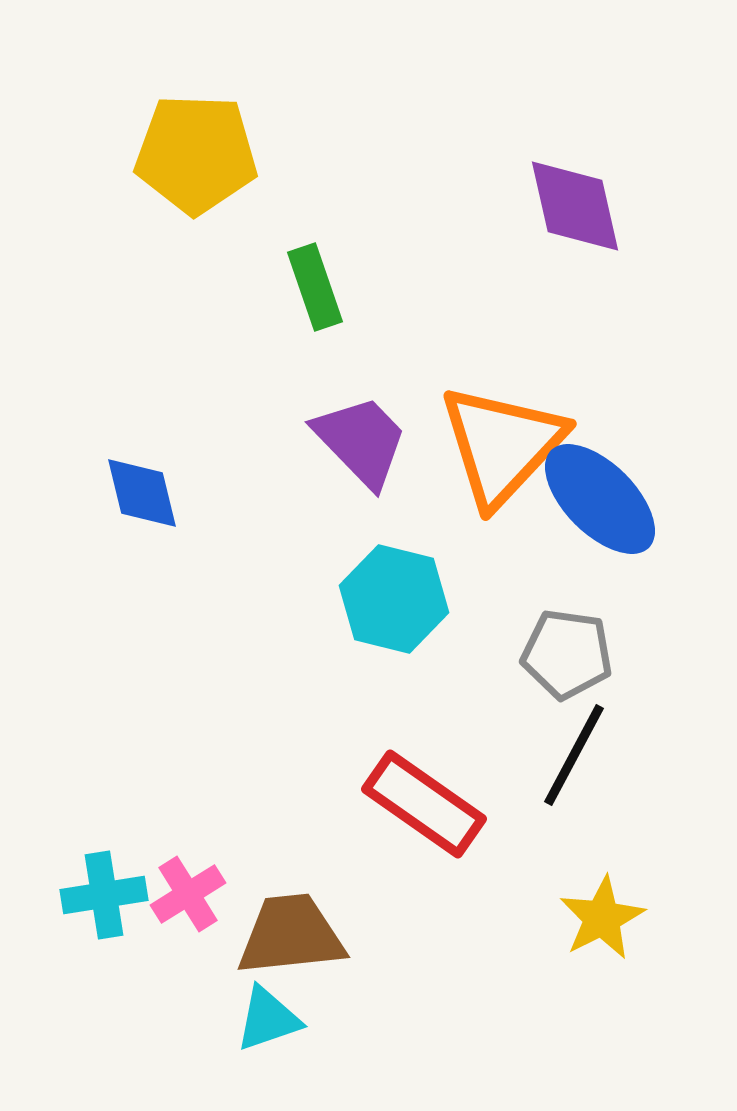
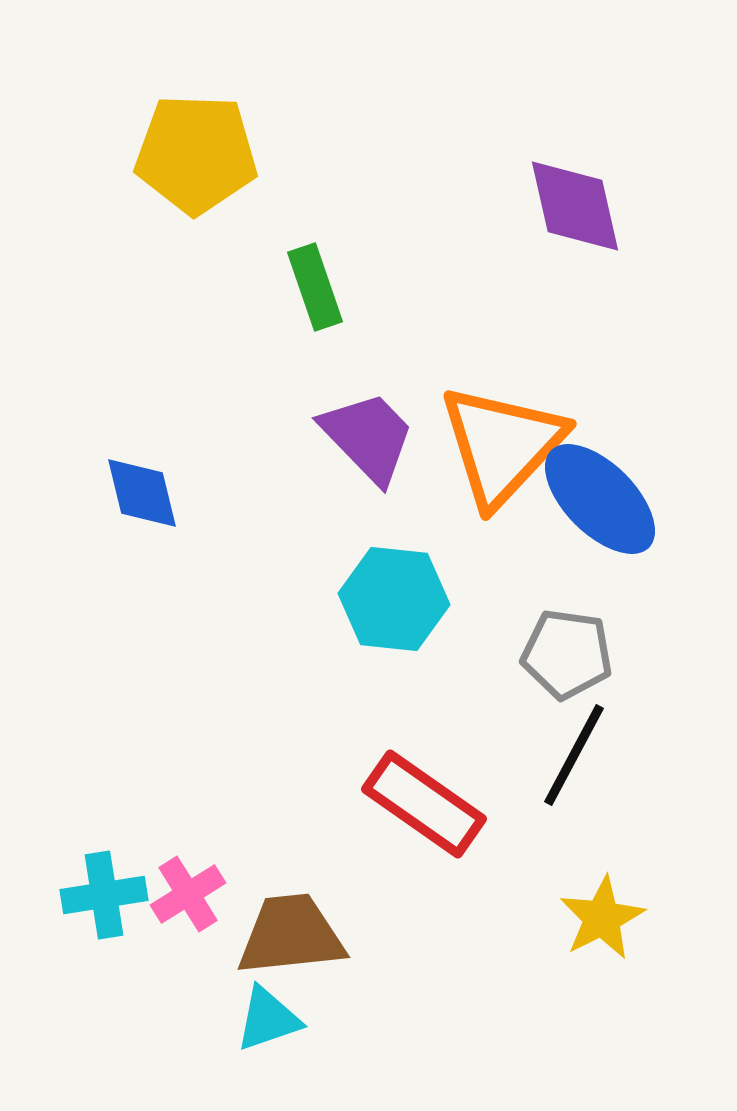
purple trapezoid: moved 7 px right, 4 px up
cyan hexagon: rotated 8 degrees counterclockwise
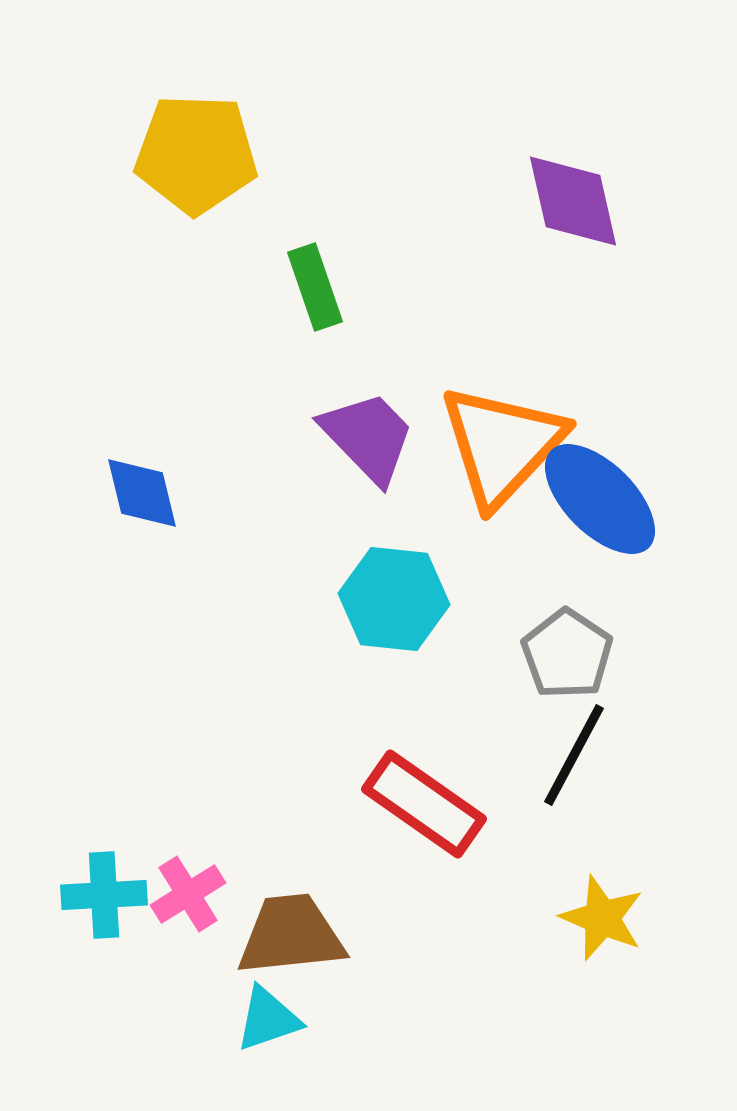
purple diamond: moved 2 px left, 5 px up
gray pentagon: rotated 26 degrees clockwise
cyan cross: rotated 6 degrees clockwise
yellow star: rotated 22 degrees counterclockwise
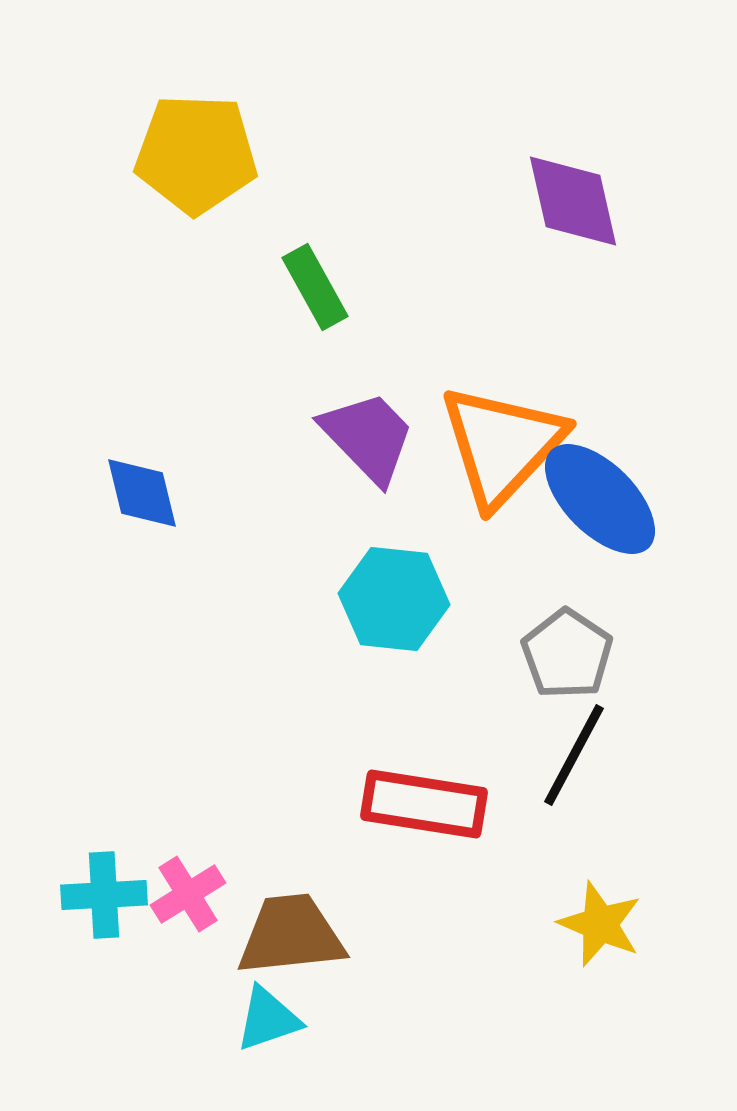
green rectangle: rotated 10 degrees counterclockwise
red rectangle: rotated 26 degrees counterclockwise
yellow star: moved 2 px left, 6 px down
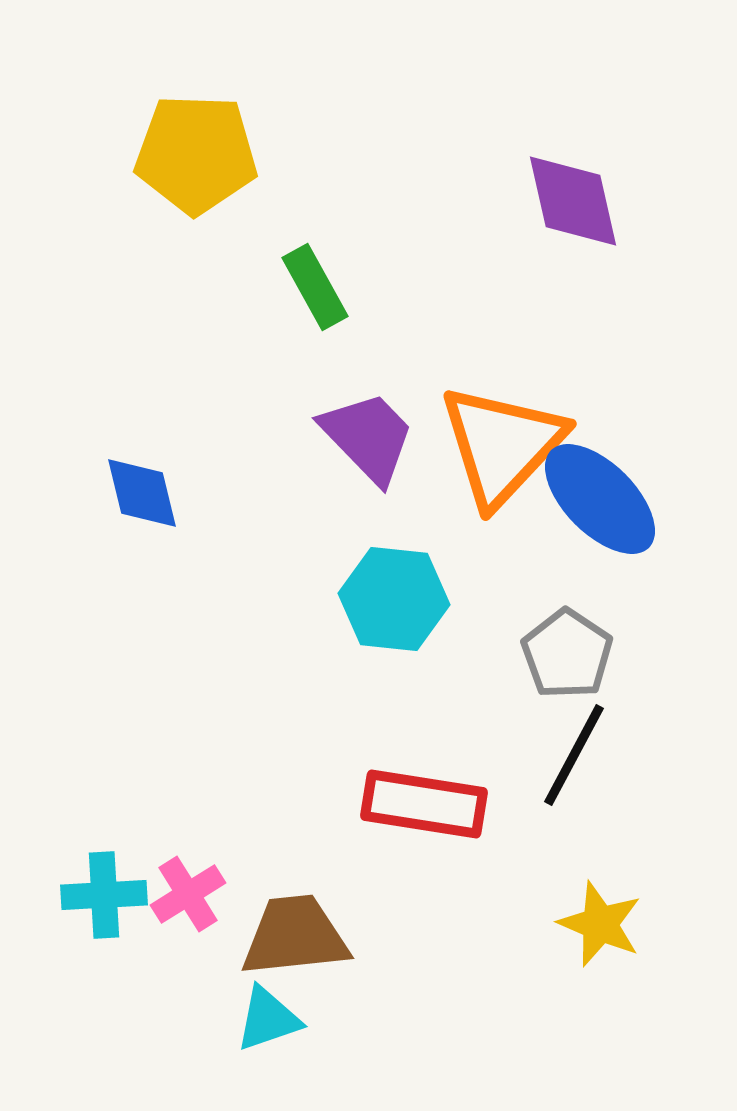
brown trapezoid: moved 4 px right, 1 px down
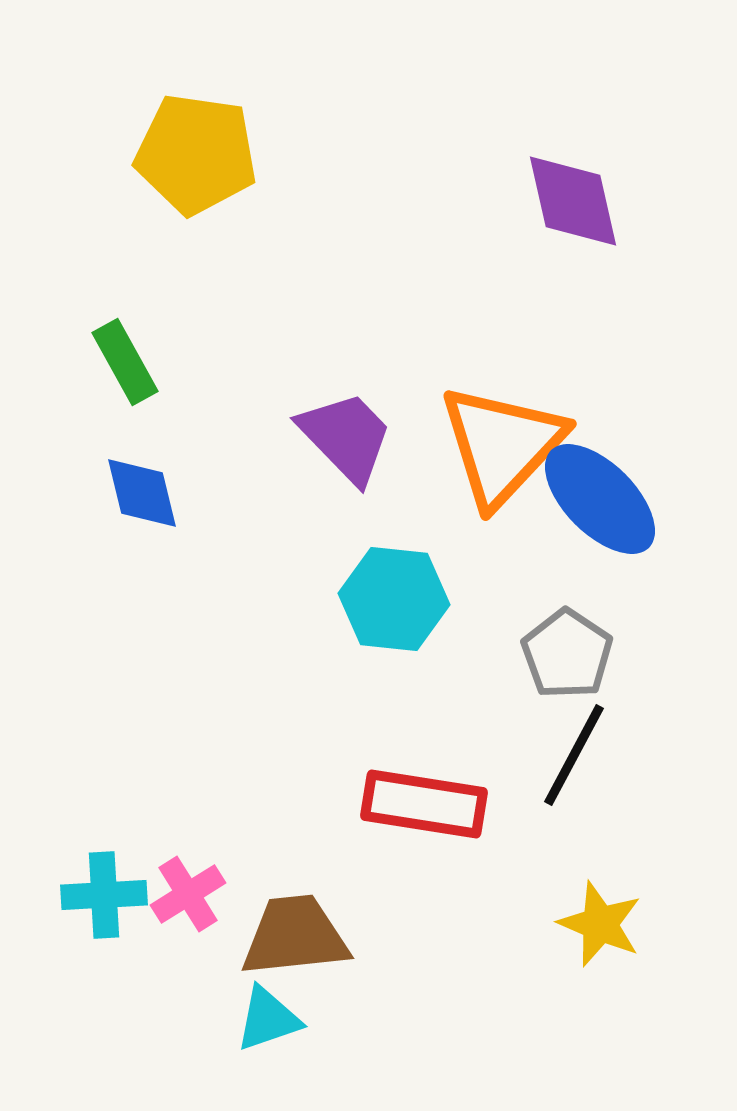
yellow pentagon: rotated 6 degrees clockwise
green rectangle: moved 190 px left, 75 px down
purple trapezoid: moved 22 px left
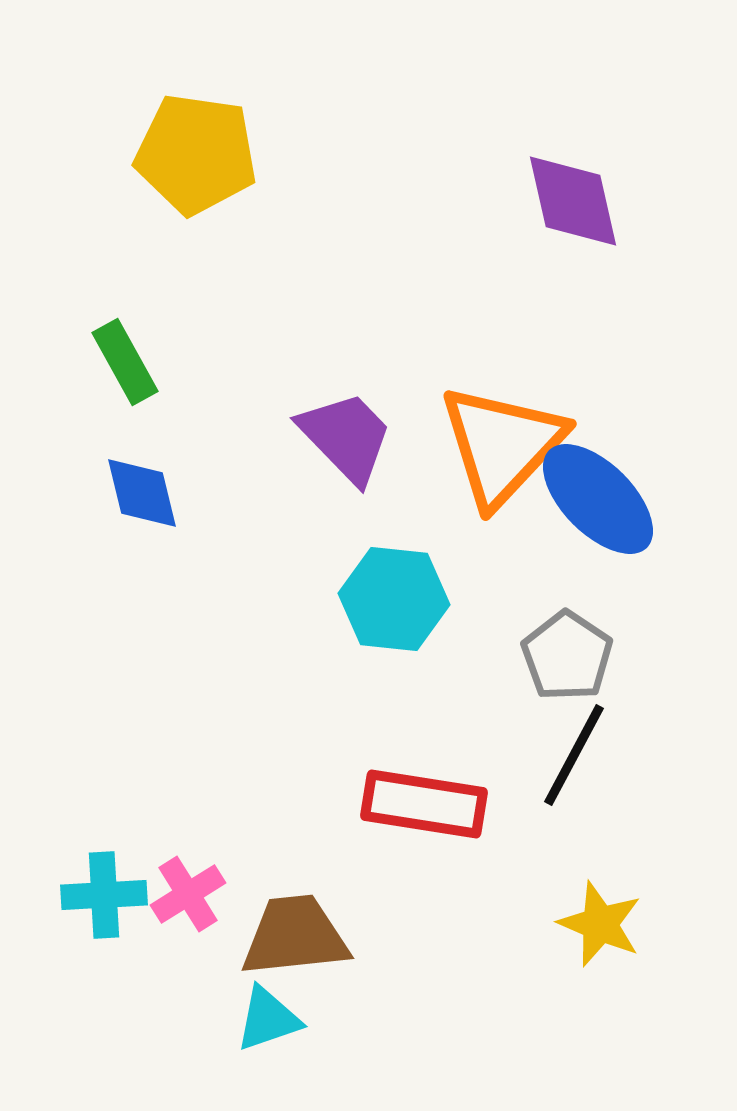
blue ellipse: moved 2 px left
gray pentagon: moved 2 px down
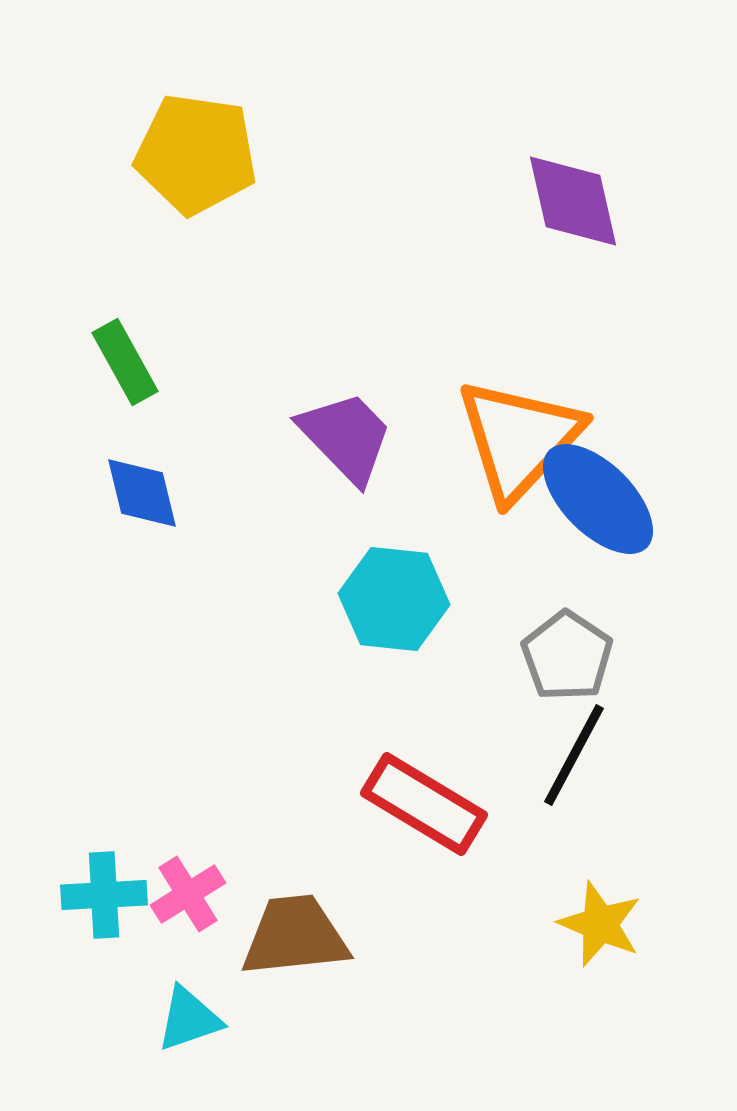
orange triangle: moved 17 px right, 6 px up
red rectangle: rotated 22 degrees clockwise
cyan triangle: moved 79 px left
